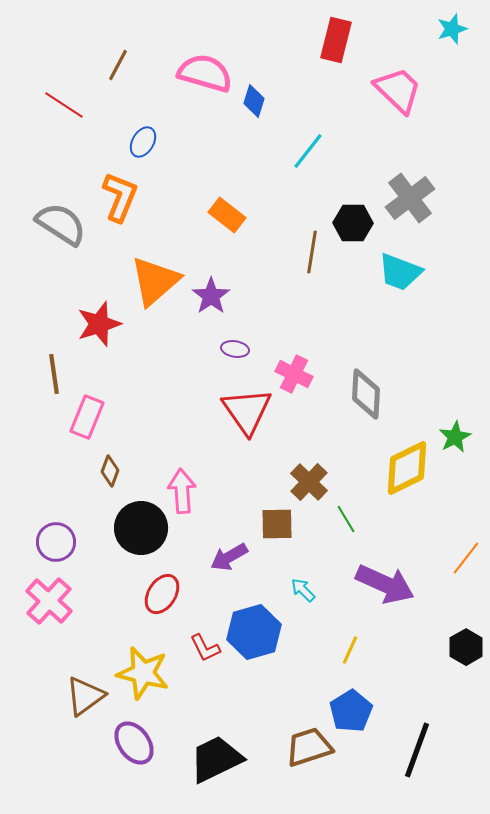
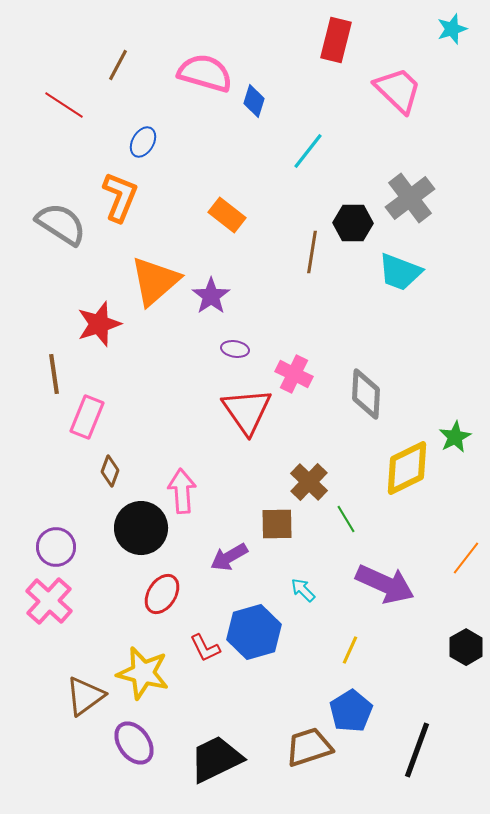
purple circle at (56, 542): moved 5 px down
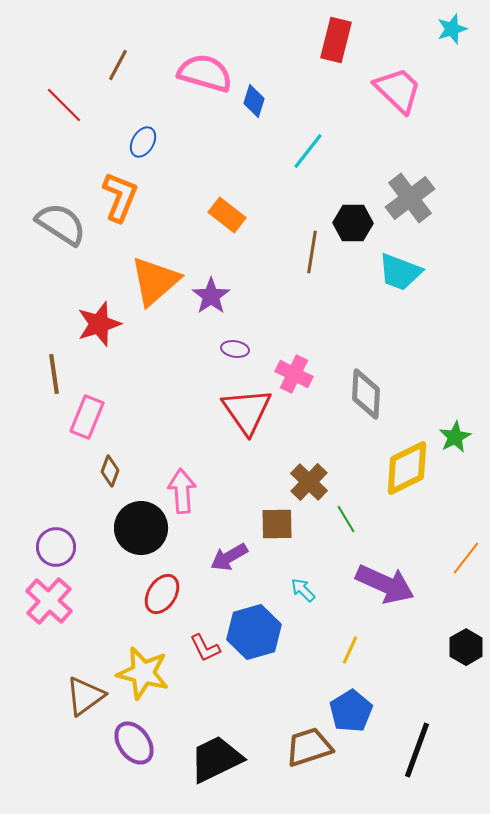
red line at (64, 105): rotated 12 degrees clockwise
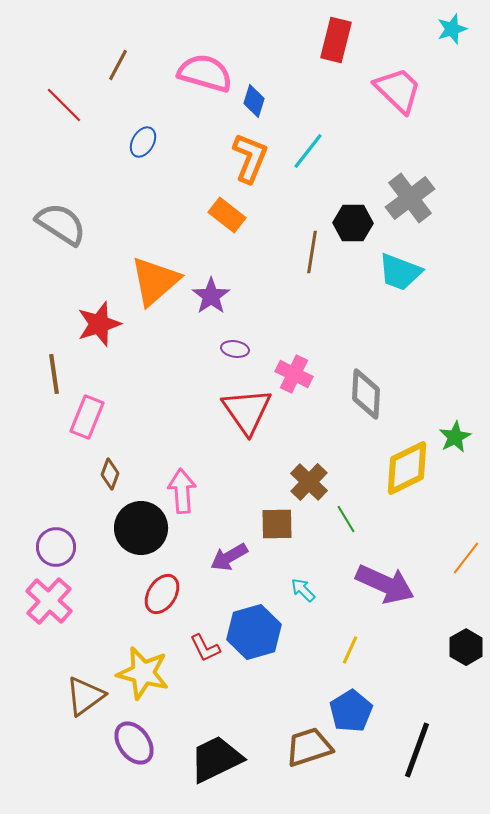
orange L-shape at (120, 197): moved 130 px right, 39 px up
brown diamond at (110, 471): moved 3 px down
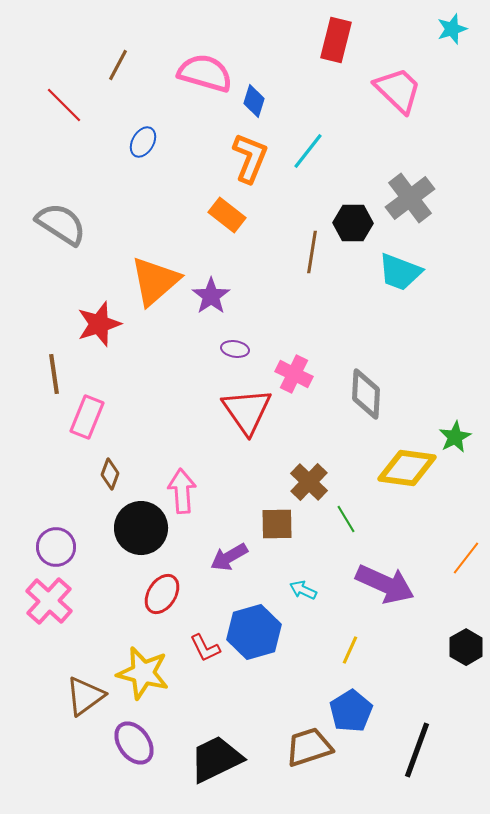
yellow diamond at (407, 468): rotated 34 degrees clockwise
cyan arrow at (303, 590): rotated 20 degrees counterclockwise
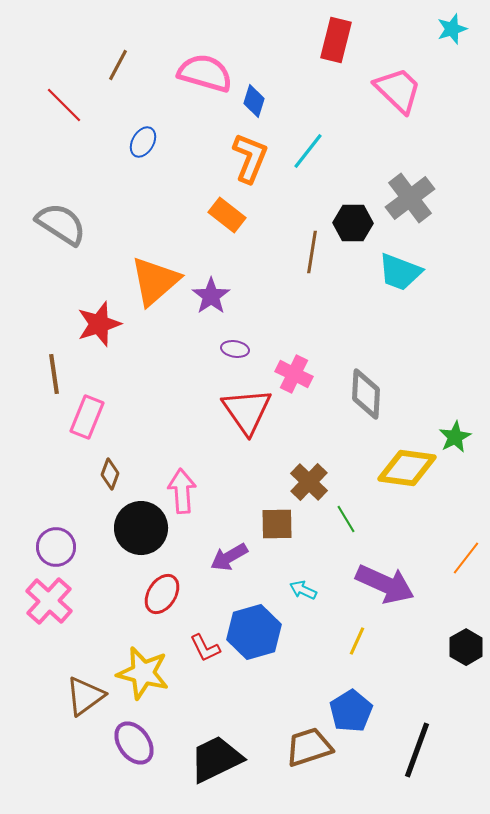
yellow line at (350, 650): moved 7 px right, 9 px up
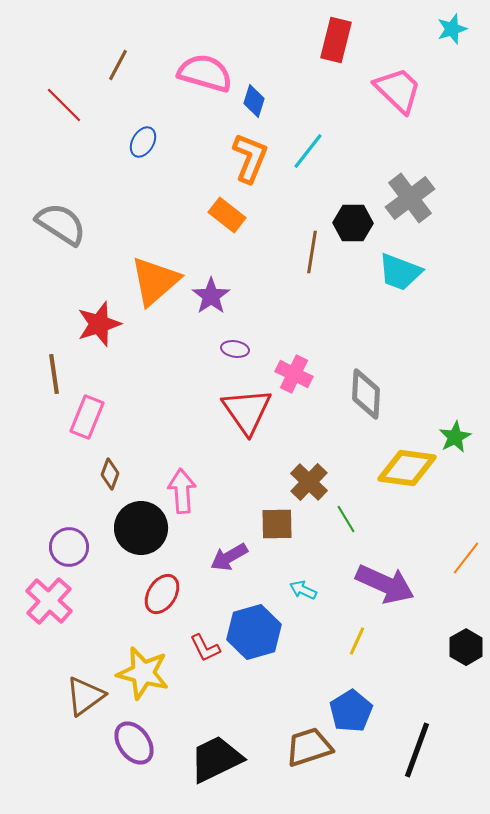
purple circle at (56, 547): moved 13 px right
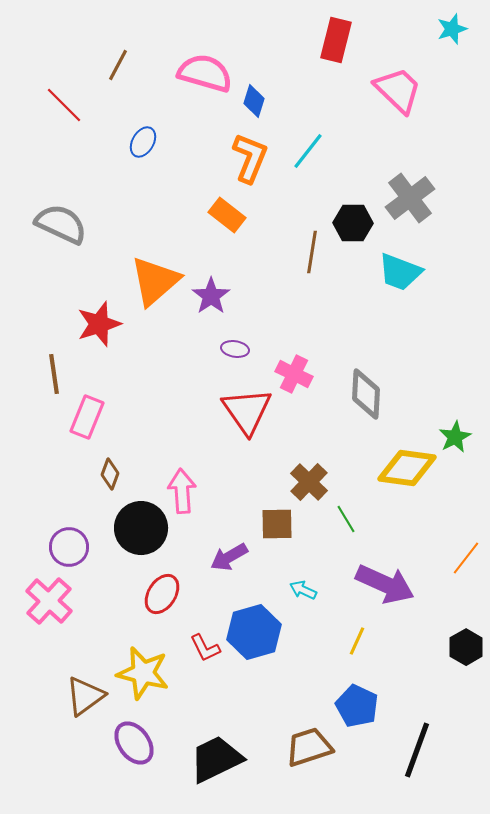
gray semicircle at (61, 224): rotated 8 degrees counterclockwise
blue pentagon at (351, 711): moved 6 px right, 5 px up; rotated 15 degrees counterclockwise
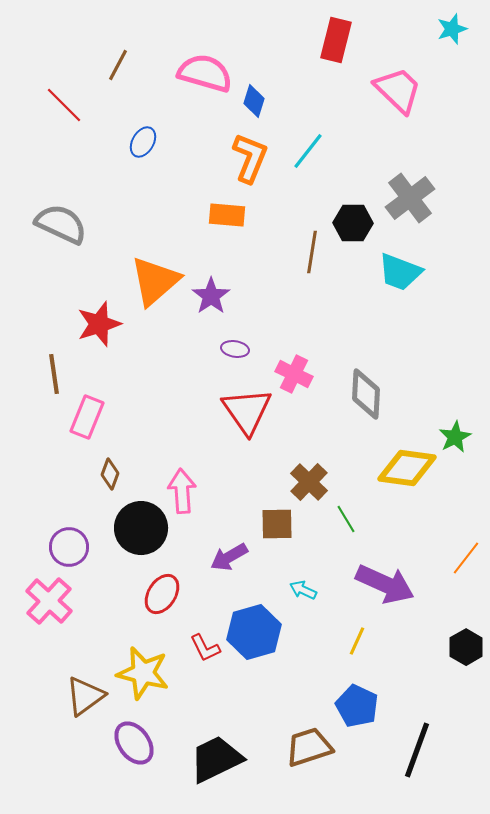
orange rectangle at (227, 215): rotated 33 degrees counterclockwise
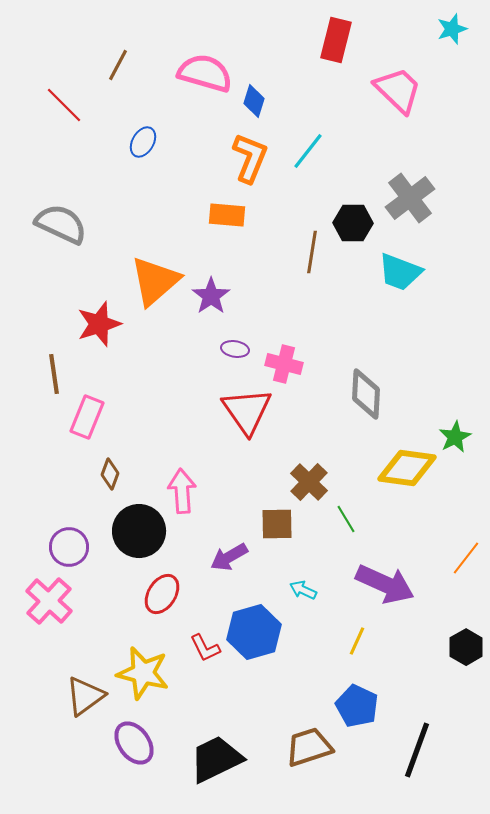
pink cross at (294, 374): moved 10 px left, 10 px up; rotated 12 degrees counterclockwise
black circle at (141, 528): moved 2 px left, 3 px down
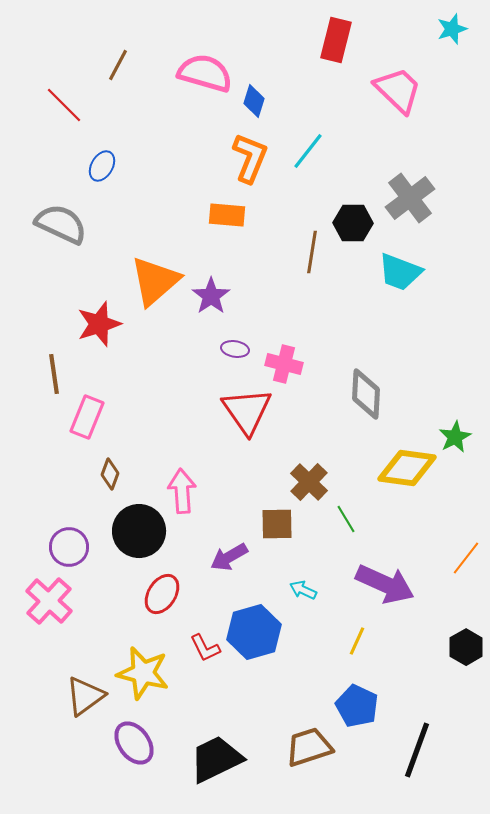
blue ellipse at (143, 142): moved 41 px left, 24 px down
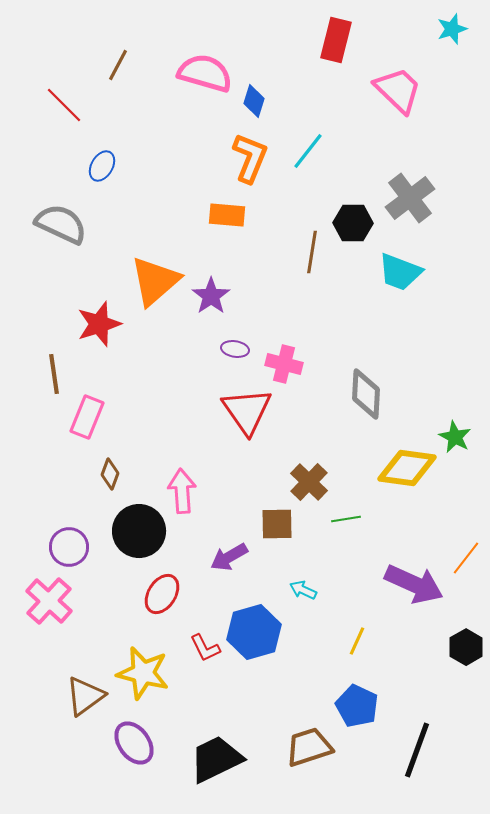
green star at (455, 437): rotated 16 degrees counterclockwise
green line at (346, 519): rotated 68 degrees counterclockwise
purple arrow at (385, 584): moved 29 px right
